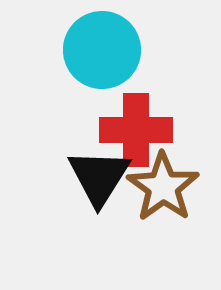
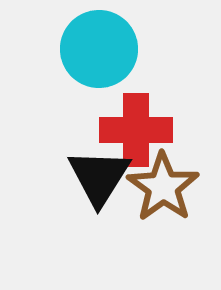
cyan circle: moved 3 px left, 1 px up
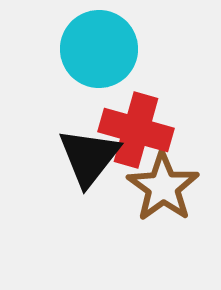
red cross: rotated 16 degrees clockwise
black triangle: moved 10 px left, 20 px up; rotated 6 degrees clockwise
